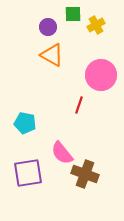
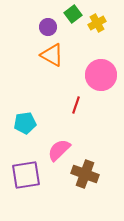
green square: rotated 36 degrees counterclockwise
yellow cross: moved 1 px right, 2 px up
red line: moved 3 px left
cyan pentagon: rotated 20 degrees counterclockwise
pink semicircle: moved 3 px left, 3 px up; rotated 85 degrees clockwise
purple square: moved 2 px left, 2 px down
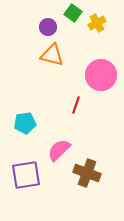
green square: moved 1 px up; rotated 18 degrees counterclockwise
orange triangle: rotated 15 degrees counterclockwise
brown cross: moved 2 px right, 1 px up
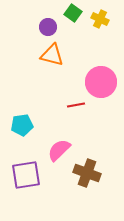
yellow cross: moved 3 px right, 4 px up; rotated 36 degrees counterclockwise
pink circle: moved 7 px down
red line: rotated 60 degrees clockwise
cyan pentagon: moved 3 px left, 2 px down
